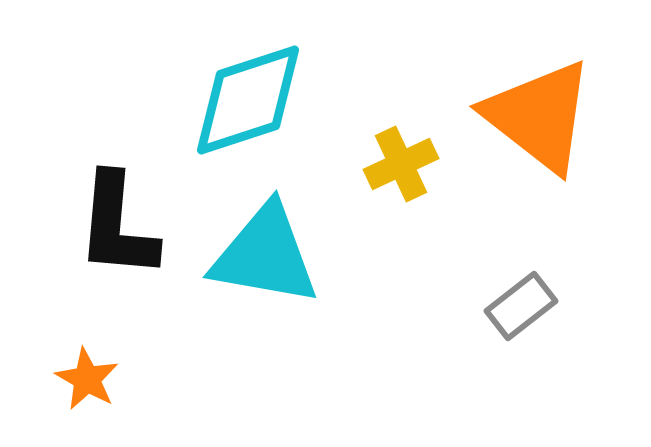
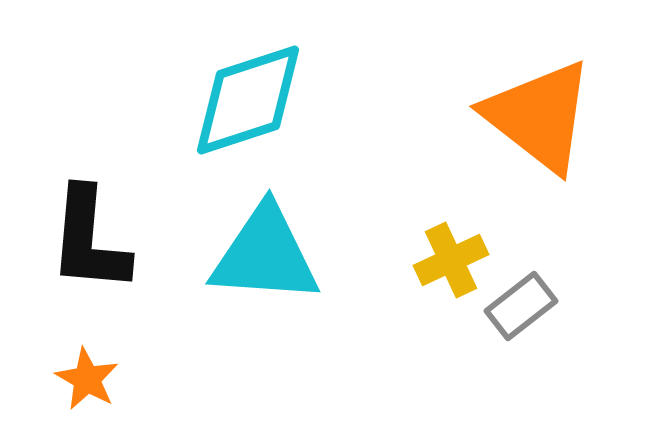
yellow cross: moved 50 px right, 96 px down
black L-shape: moved 28 px left, 14 px down
cyan triangle: rotated 6 degrees counterclockwise
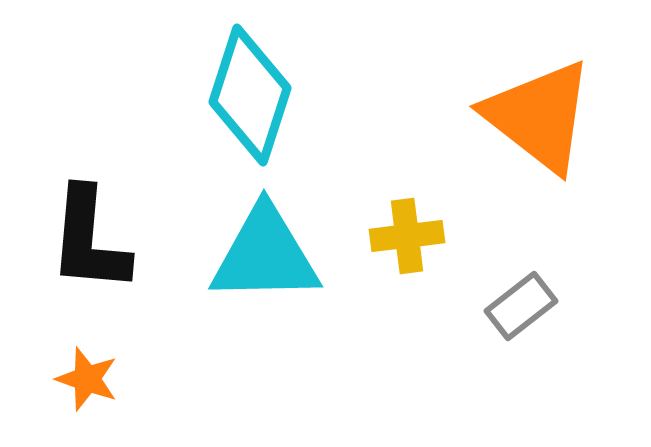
cyan diamond: moved 2 px right, 5 px up; rotated 54 degrees counterclockwise
cyan triangle: rotated 5 degrees counterclockwise
yellow cross: moved 44 px left, 24 px up; rotated 18 degrees clockwise
orange star: rotated 10 degrees counterclockwise
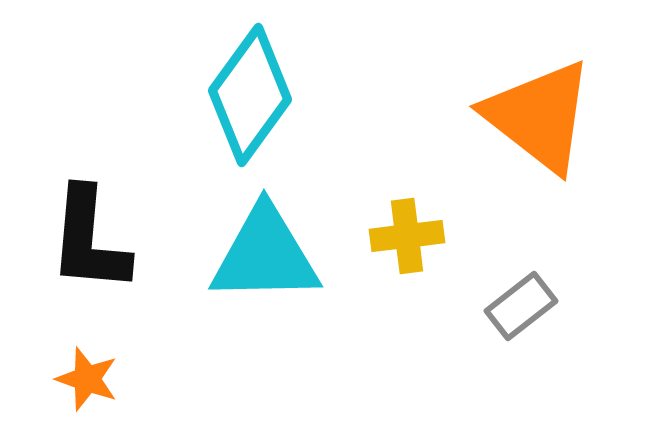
cyan diamond: rotated 18 degrees clockwise
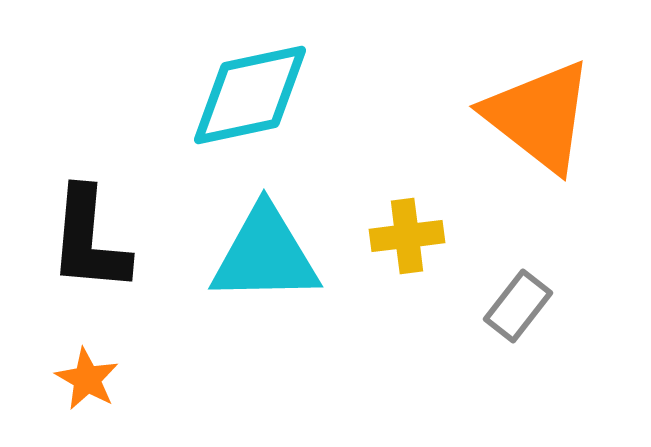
cyan diamond: rotated 42 degrees clockwise
gray rectangle: moved 3 px left; rotated 14 degrees counterclockwise
orange star: rotated 10 degrees clockwise
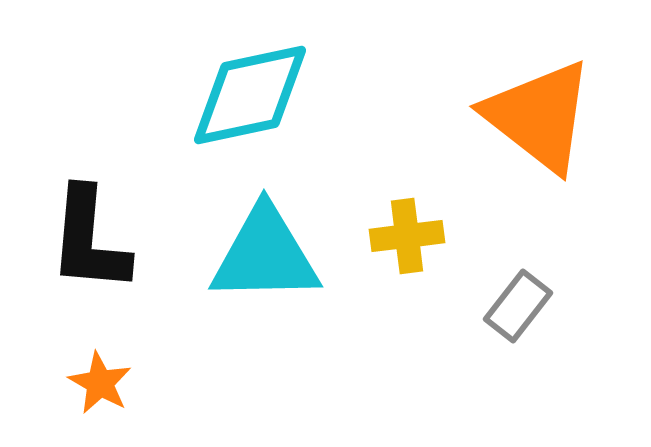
orange star: moved 13 px right, 4 px down
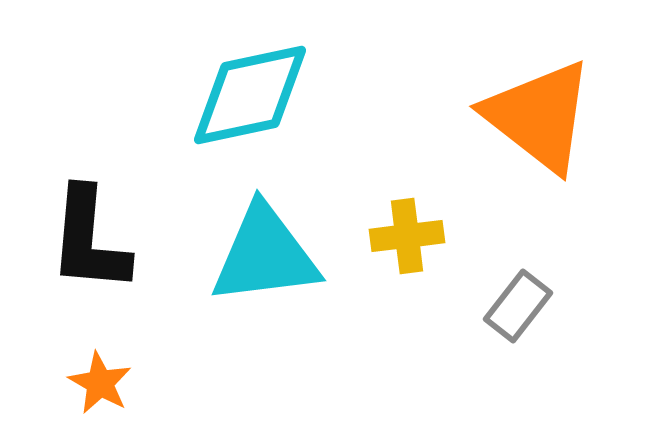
cyan triangle: rotated 6 degrees counterclockwise
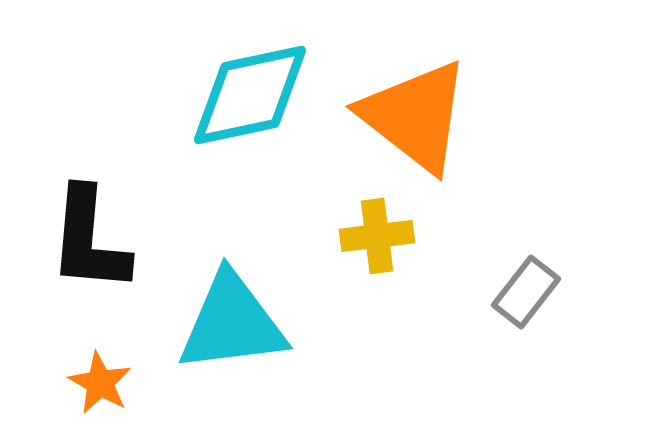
orange triangle: moved 124 px left
yellow cross: moved 30 px left
cyan triangle: moved 33 px left, 68 px down
gray rectangle: moved 8 px right, 14 px up
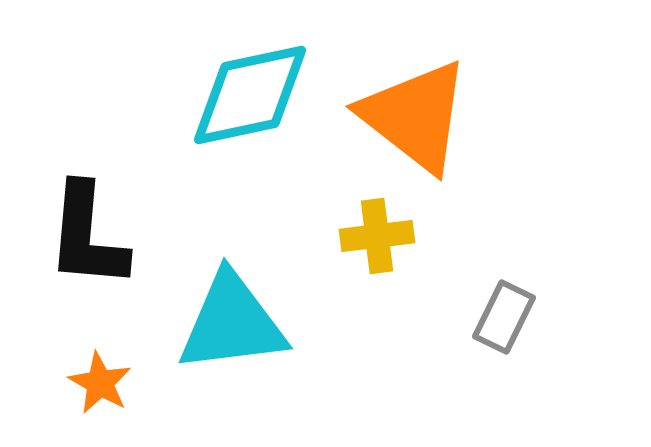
black L-shape: moved 2 px left, 4 px up
gray rectangle: moved 22 px left, 25 px down; rotated 12 degrees counterclockwise
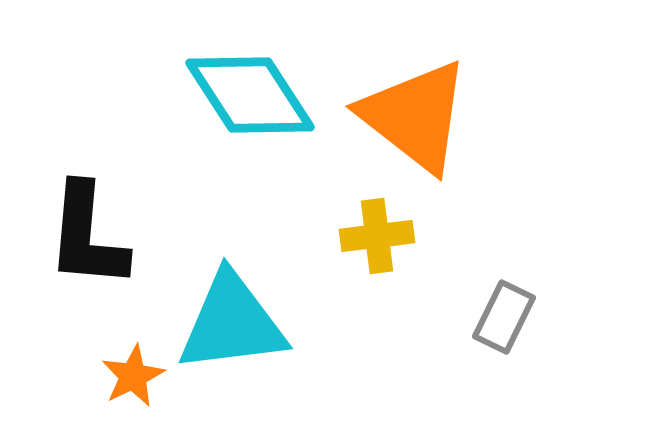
cyan diamond: rotated 69 degrees clockwise
orange star: moved 33 px right, 7 px up; rotated 16 degrees clockwise
